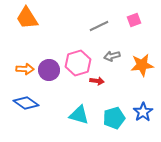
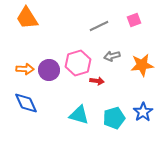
blue diamond: rotated 30 degrees clockwise
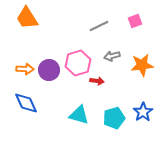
pink square: moved 1 px right, 1 px down
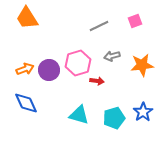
orange arrow: rotated 24 degrees counterclockwise
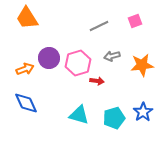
purple circle: moved 12 px up
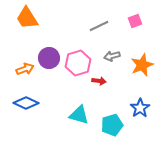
orange star: rotated 15 degrees counterclockwise
red arrow: moved 2 px right
blue diamond: rotated 40 degrees counterclockwise
blue star: moved 3 px left, 4 px up
cyan pentagon: moved 2 px left, 7 px down
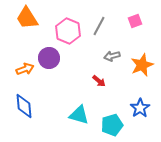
gray line: rotated 36 degrees counterclockwise
pink hexagon: moved 10 px left, 32 px up; rotated 20 degrees counterclockwise
red arrow: rotated 32 degrees clockwise
blue diamond: moved 2 px left, 3 px down; rotated 60 degrees clockwise
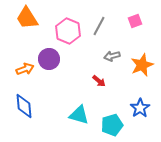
purple circle: moved 1 px down
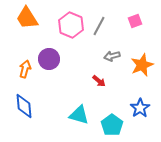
pink hexagon: moved 3 px right, 6 px up
orange arrow: rotated 54 degrees counterclockwise
cyan pentagon: rotated 20 degrees counterclockwise
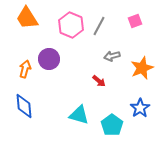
orange star: moved 3 px down
